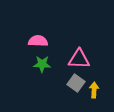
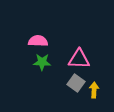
green star: moved 2 px up
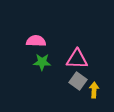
pink semicircle: moved 2 px left
pink triangle: moved 2 px left
gray square: moved 2 px right, 2 px up
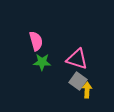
pink semicircle: rotated 72 degrees clockwise
pink triangle: rotated 15 degrees clockwise
yellow arrow: moved 7 px left
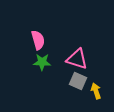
pink semicircle: moved 2 px right, 1 px up
gray square: rotated 12 degrees counterclockwise
yellow arrow: moved 9 px right, 1 px down; rotated 21 degrees counterclockwise
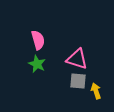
green star: moved 5 px left, 2 px down; rotated 24 degrees clockwise
gray square: rotated 18 degrees counterclockwise
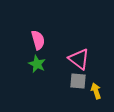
pink triangle: moved 2 px right; rotated 20 degrees clockwise
